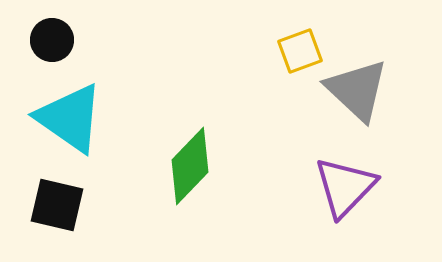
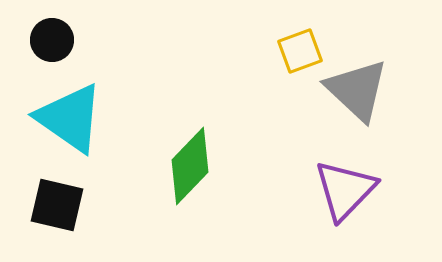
purple triangle: moved 3 px down
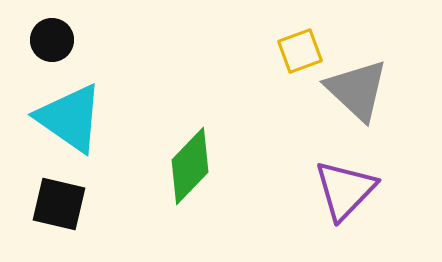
black square: moved 2 px right, 1 px up
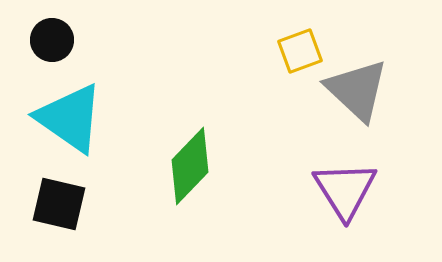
purple triangle: rotated 16 degrees counterclockwise
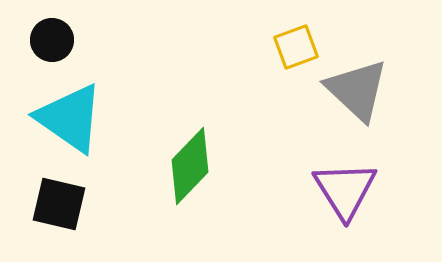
yellow square: moved 4 px left, 4 px up
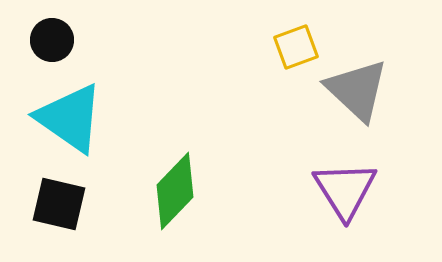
green diamond: moved 15 px left, 25 px down
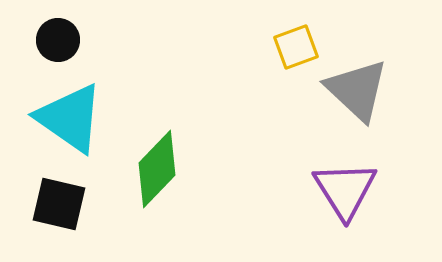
black circle: moved 6 px right
green diamond: moved 18 px left, 22 px up
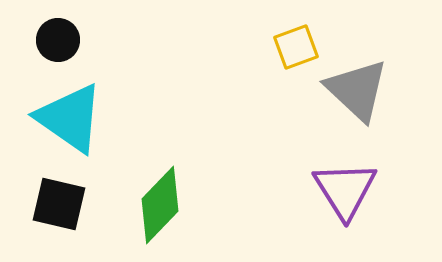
green diamond: moved 3 px right, 36 px down
